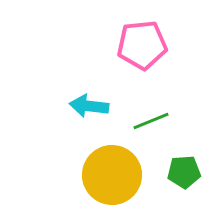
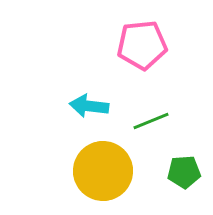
yellow circle: moved 9 px left, 4 px up
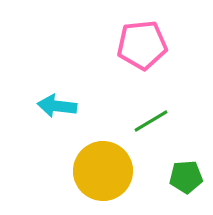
cyan arrow: moved 32 px left
green line: rotated 9 degrees counterclockwise
green pentagon: moved 2 px right, 5 px down
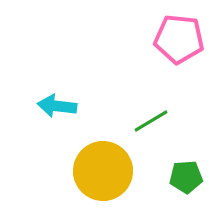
pink pentagon: moved 37 px right, 6 px up; rotated 12 degrees clockwise
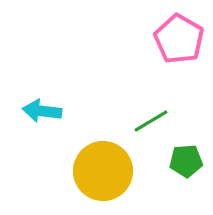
pink pentagon: rotated 24 degrees clockwise
cyan arrow: moved 15 px left, 5 px down
green pentagon: moved 16 px up
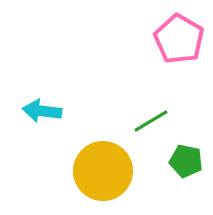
green pentagon: rotated 16 degrees clockwise
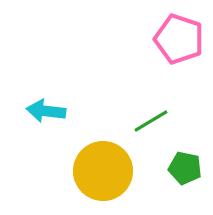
pink pentagon: rotated 12 degrees counterclockwise
cyan arrow: moved 4 px right
green pentagon: moved 1 px left, 7 px down
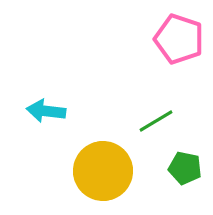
green line: moved 5 px right
